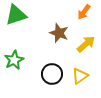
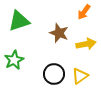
green triangle: moved 3 px right, 6 px down
yellow arrow: rotated 30 degrees clockwise
black circle: moved 2 px right
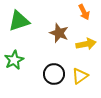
orange arrow: rotated 63 degrees counterclockwise
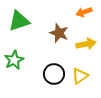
orange arrow: rotated 98 degrees clockwise
